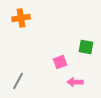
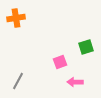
orange cross: moved 5 px left
green square: rotated 28 degrees counterclockwise
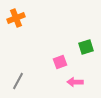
orange cross: rotated 12 degrees counterclockwise
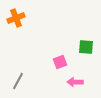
green square: rotated 21 degrees clockwise
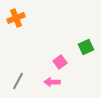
green square: rotated 28 degrees counterclockwise
pink square: rotated 16 degrees counterclockwise
pink arrow: moved 23 px left
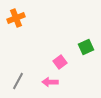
pink arrow: moved 2 px left
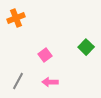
green square: rotated 21 degrees counterclockwise
pink square: moved 15 px left, 7 px up
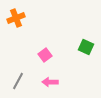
green square: rotated 21 degrees counterclockwise
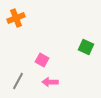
pink square: moved 3 px left, 5 px down; rotated 24 degrees counterclockwise
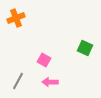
green square: moved 1 px left, 1 px down
pink square: moved 2 px right
